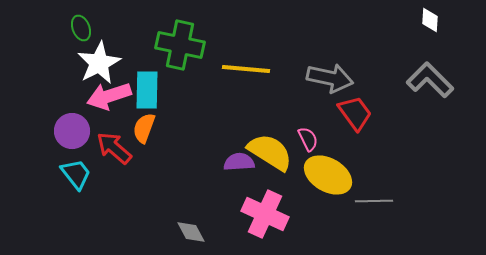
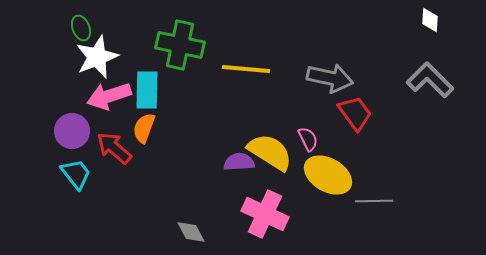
white star: moved 2 px left, 6 px up; rotated 6 degrees clockwise
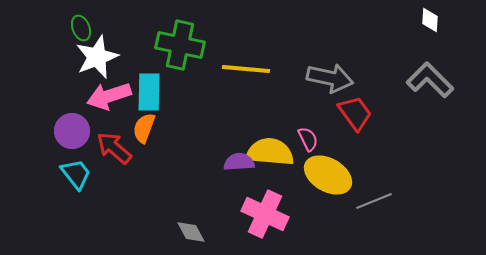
cyan rectangle: moved 2 px right, 2 px down
yellow semicircle: rotated 27 degrees counterclockwise
gray line: rotated 21 degrees counterclockwise
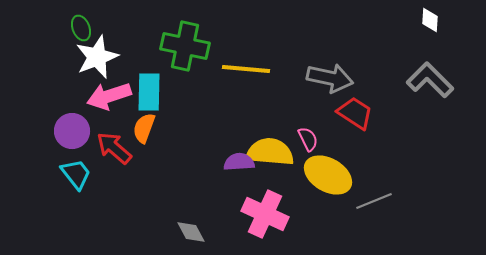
green cross: moved 5 px right, 1 px down
red trapezoid: rotated 21 degrees counterclockwise
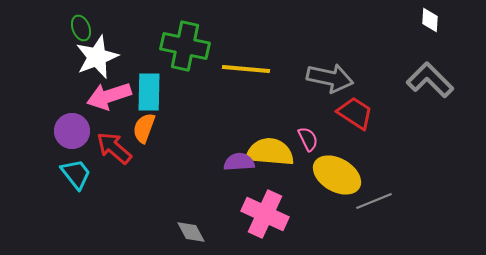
yellow ellipse: moved 9 px right
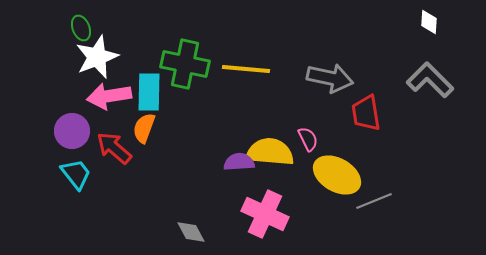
white diamond: moved 1 px left, 2 px down
green cross: moved 18 px down
pink arrow: rotated 9 degrees clockwise
red trapezoid: moved 11 px right; rotated 132 degrees counterclockwise
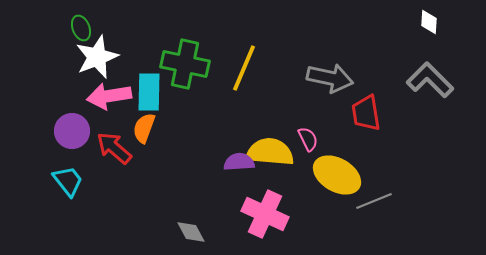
yellow line: moved 2 px left, 1 px up; rotated 72 degrees counterclockwise
cyan trapezoid: moved 8 px left, 7 px down
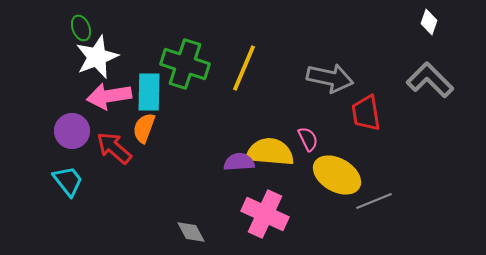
white diamond: rotated 15 degrees clockwise
green cross: rotated 6 degrees clockwise
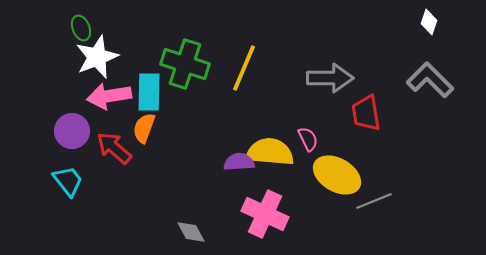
gray arrow: rotated 12 degrees counterclockwise
